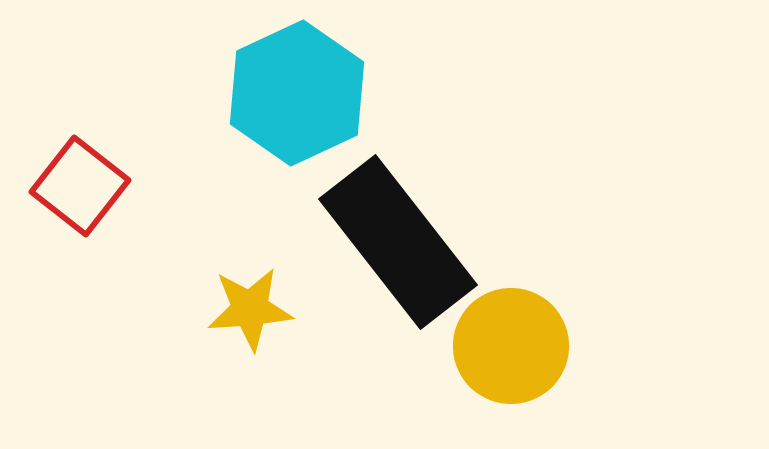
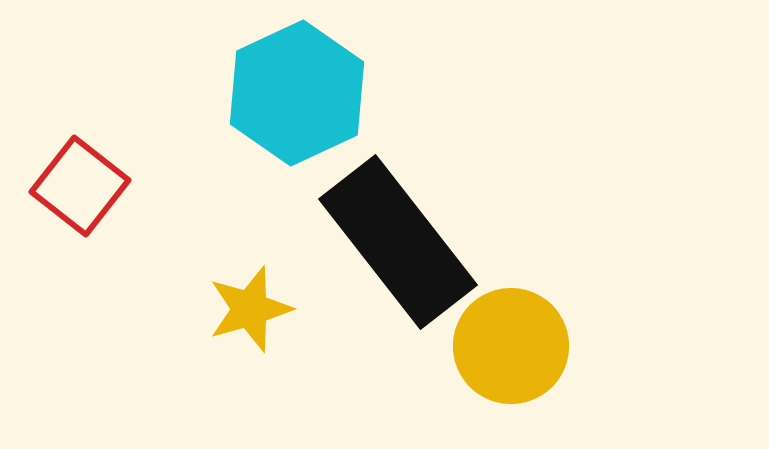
yellow star: rotated 12 degrees counterclockwise
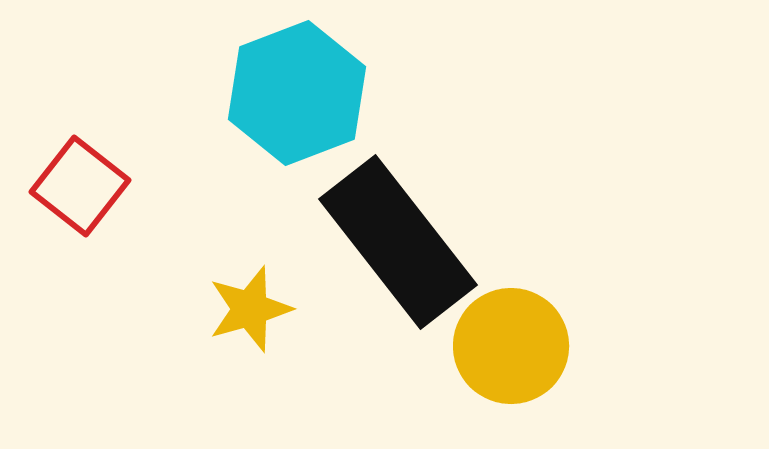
cyan hexagon: rotated 4 degrees clockwise
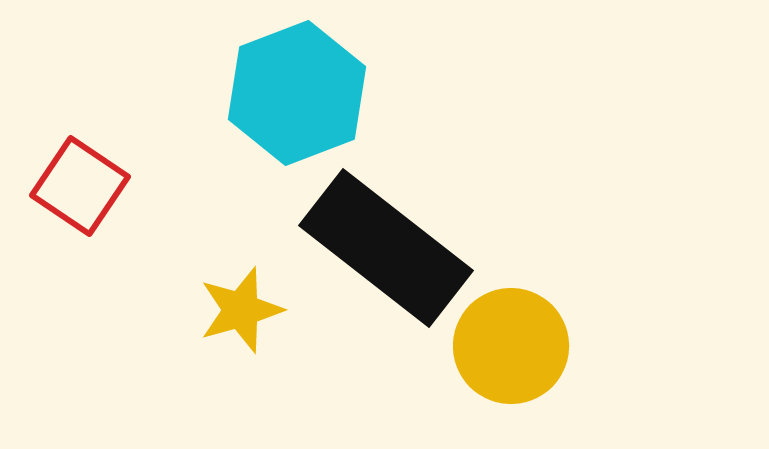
red square: rotated 4 degrees counterclockwise
black rectangle: moved 12 px left, 6 px down; rotated 14 degrees counterclockwise
yellow star: moved 9 px left, 1 px down
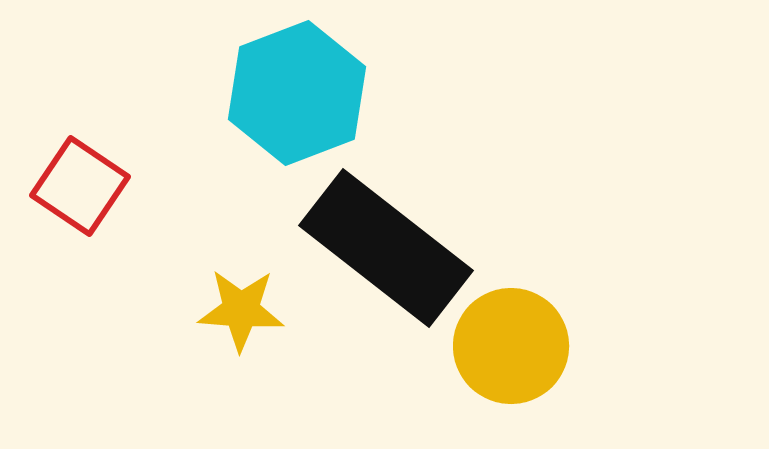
yellow star: rotated 20 degrees clockwise
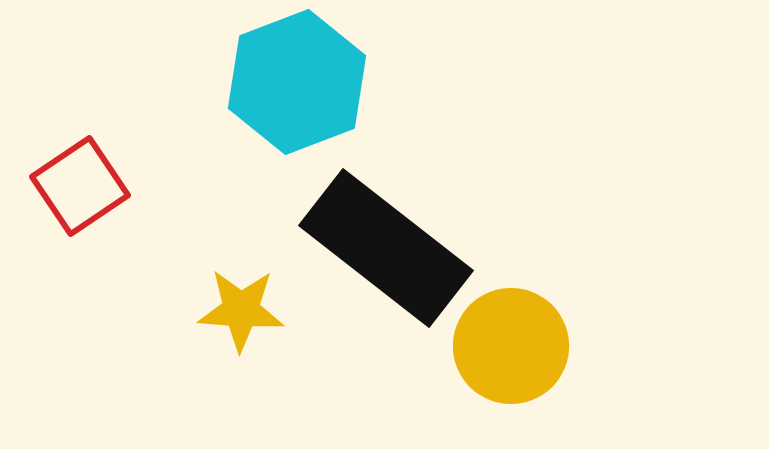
cyan hexagon: moved 11 px up
red square: rotated 22 degrees clockwise
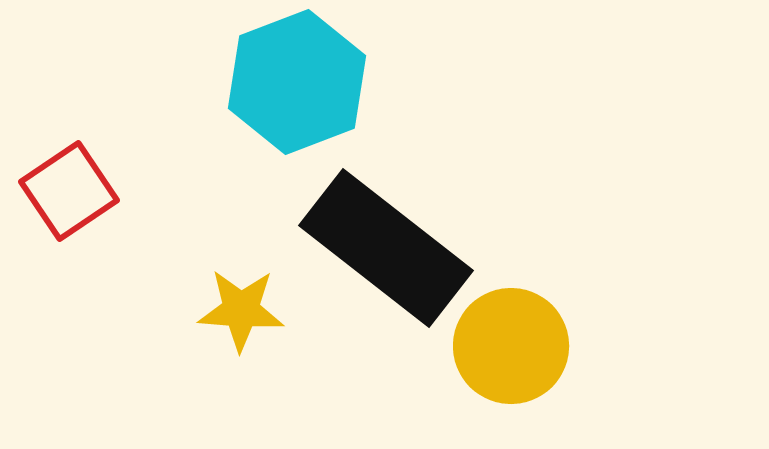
red square: moved 11 px left, 5 px down
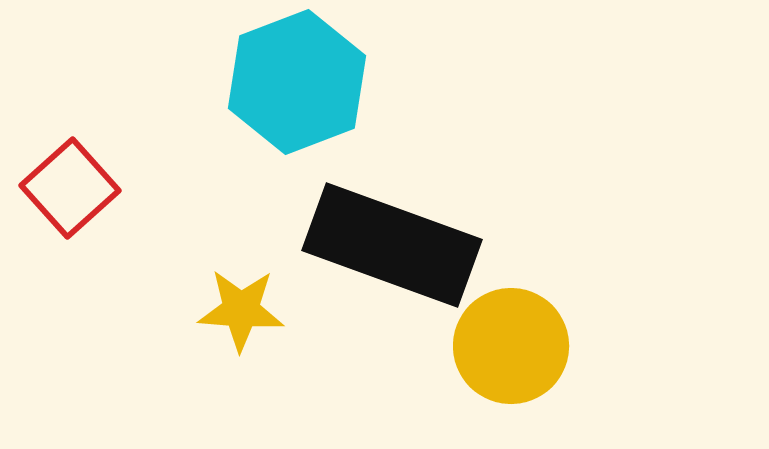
red square: moved 1 px right, 3 px up; rotated 8 degrees counterclockwise
black rectangle: moved 6 px right, 3 px up; rotated 18 degrees counterclockwise
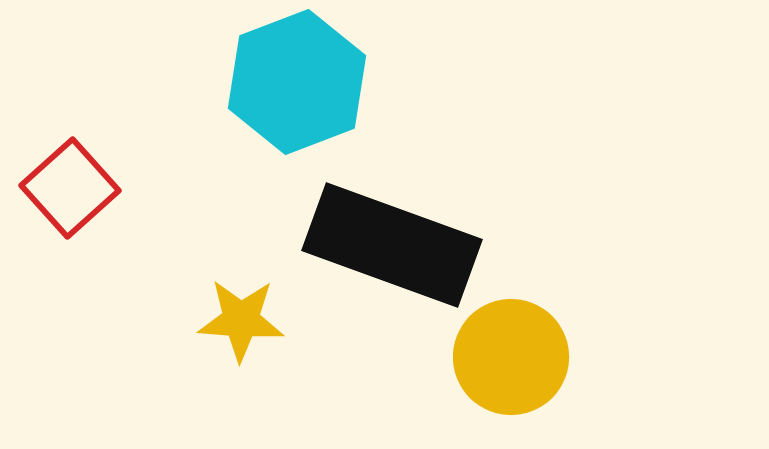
yellow star: moved 10 px down
yellow circle: moved 11 px down
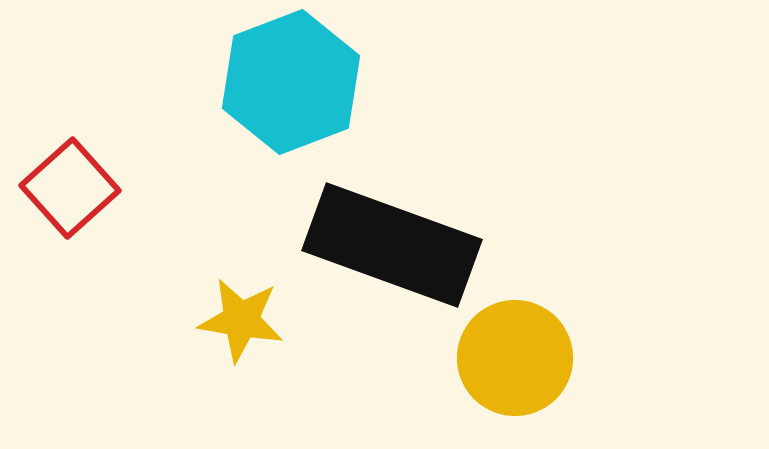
cyan hexagon: moved 6 px left
yellow star: rotated 6 degrees clockwise
yellow circle: moved 4 px right, 1 px down
